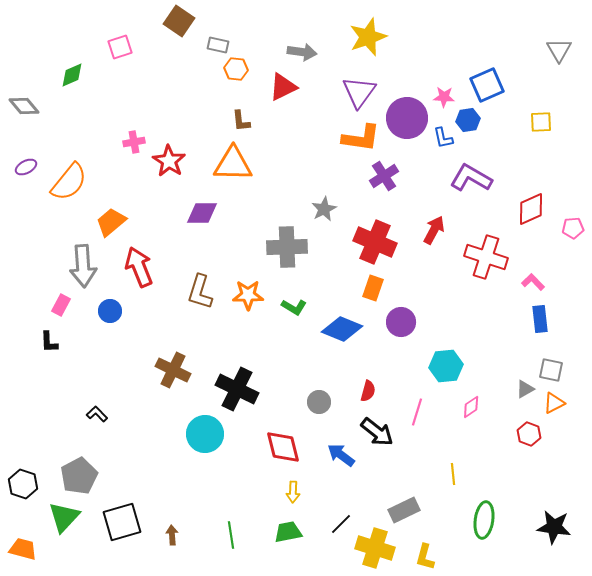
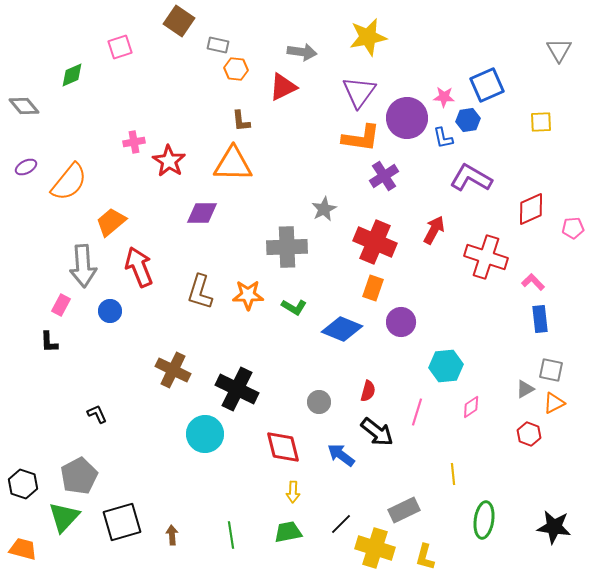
yellow star at (368, 37): rotated 9 degrees clockwise
black L-shape at (97, 414): rotated 20 degrees clockwise
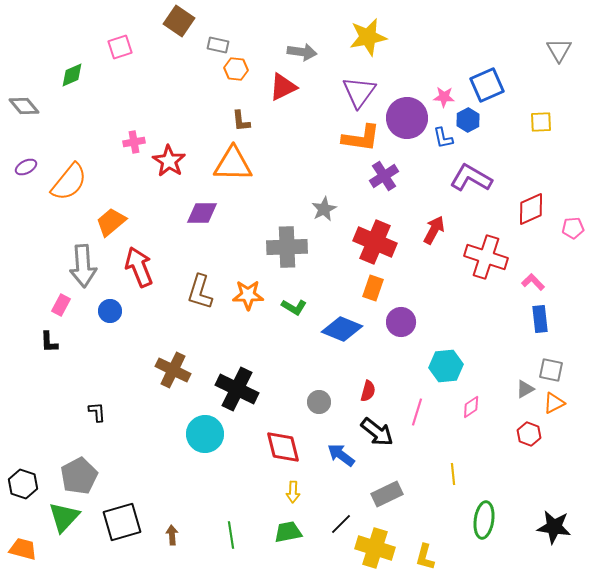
blue hexagon at (468, 120): rotated 20 degrees counterclockwise
black L-shape at (97, 414): moved 2 px up; rotated 20 degrees clockwise
gray rectangle at (404, 510): moved 17 px left, 16 px up
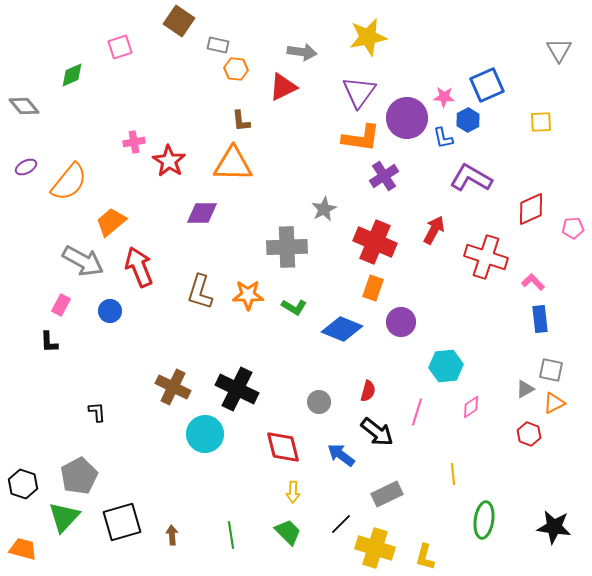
gray arrow at (83, 266): moved 5 px up; rotated 57 degrees counterclockwise
brown cross at (173, 370): moved 17 px down
green trapezoid at (288, 532): rotated 56 degrees clockwise
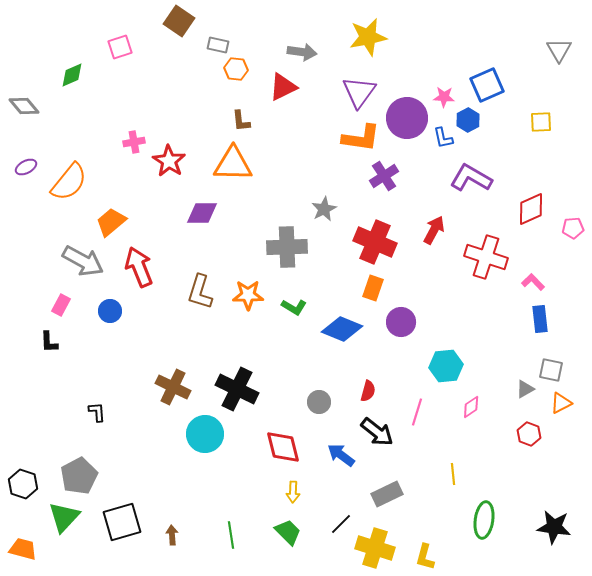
orange triangle at (554, 403): moved 7 px right
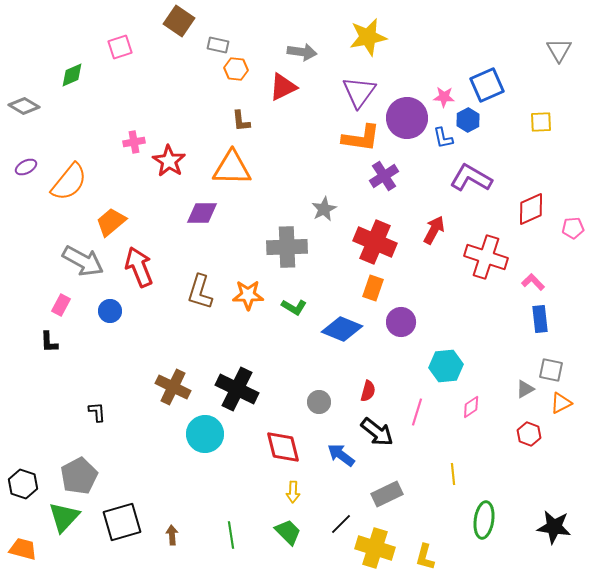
gray diamond at (24, 106): rotated 20 degrees counterclockwise
orange triangle at (233, 164): moved 1 px left, 4 px down
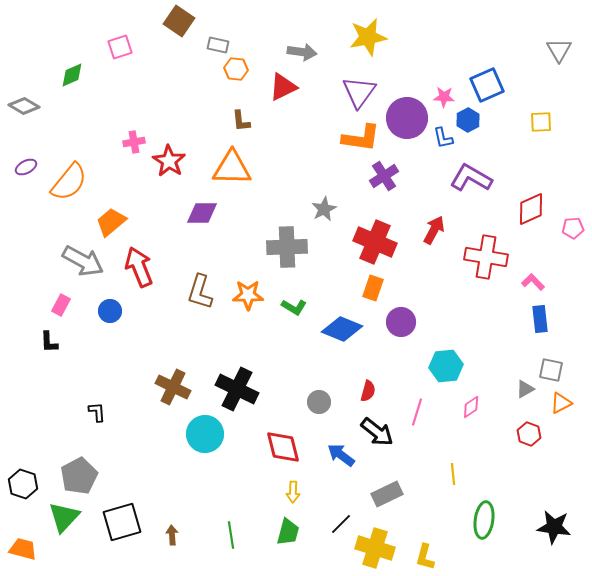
red cross at (486, 257): rotated 9 degrees counterclockwise
green trapezoid at (288, 532): rotated 60 degrees clockwise
